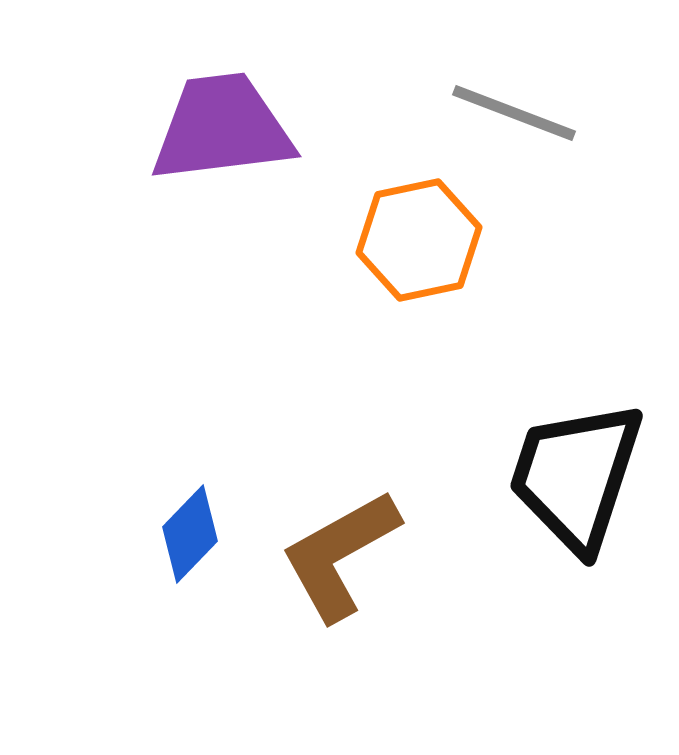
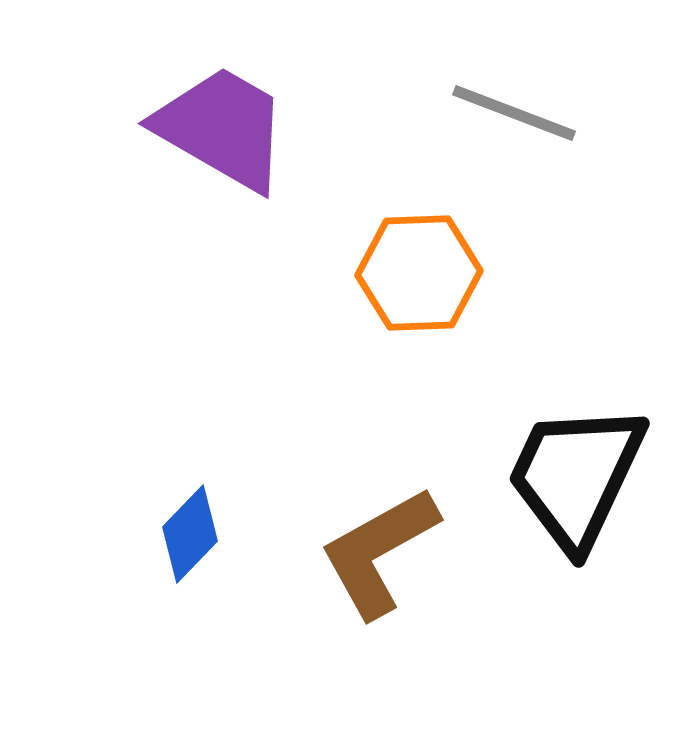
purple trapezoid: rotated 37 degrees clockwise
orange hexagon: moved 33 px down; rotated 10 degrees clockwise
black trapezoid: rotated 7 degrees clockwise
brown L-shape: moved 39 px right, 3 px up
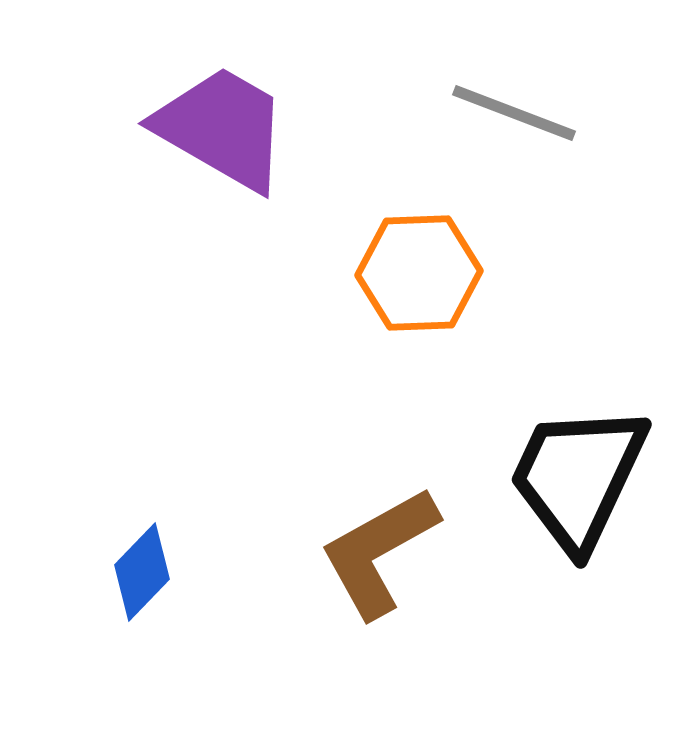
black trapezoid: moved 2 px right, 1 px down
blue diamond: moved 48 px left, 38 px down
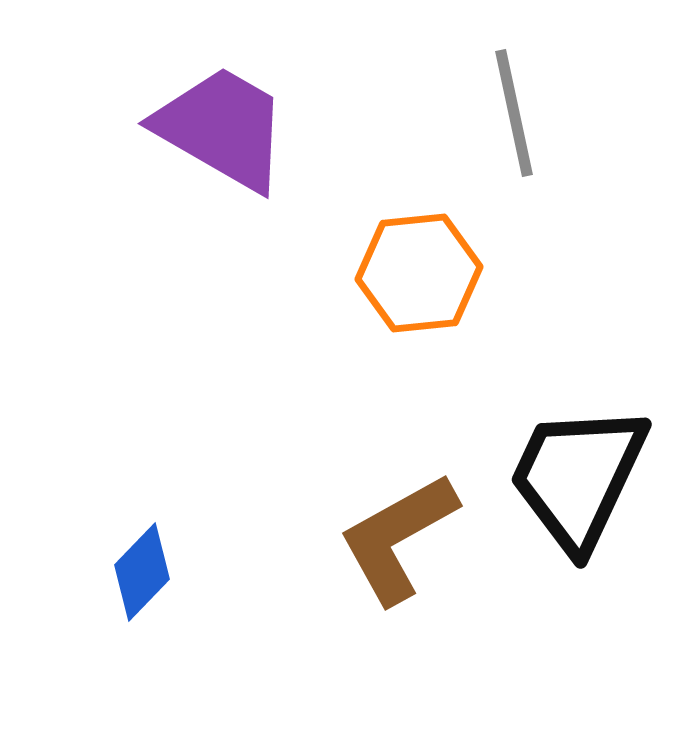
gray line: rotated 57 degrees clockwise
orange hexagon: rotated 4 degrees counterclockwise
brown L-shape: moved 19 px right, 14 px up
